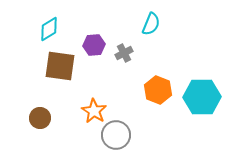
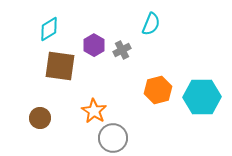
purple hexagon: rotated 25 degrees counterclockwise
gray cross: moved 2 px left, 3 px up
orange hexagon: rotated 24 degrees clockwise
gray circle: moved 3 px left, 3 px down
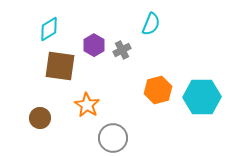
orange star: moved 7 px left, 6 px up
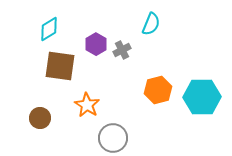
purple hexagon: moved 2 px right, 1 px up
